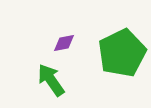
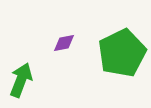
green arrow: moved 30 px left; rotated 56 degrees clockwise
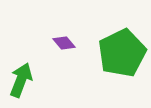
purple diamond: rotated 60 degrees clockwise
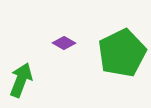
purple diamond: rotated 20 degrees counterclockwise
